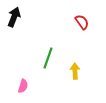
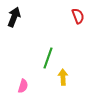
red semicircle: moved 4 px left, 6 px up; rotated 14 degrees clockwise
yellow arrow: moved 12 px left, 6 px down
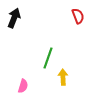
black arrow: moved 1 px down
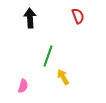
black arrow: moved 16 px right; rotated 24 degrees counterclockwise
green line: moved 2 px up
yellow arrow: rotated 28 degrees counterclockwise
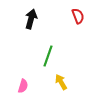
black arrow: moved 1 px right, 1 px down; rotated 18 degrees clockwise
yellow arrow: moved 2 px left, 5 px down
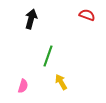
red semicircle: moved 9 px right, 1 px up; rotated 49 degrees counterclockwise
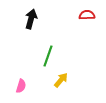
red semicircle: rotated 21 degrees counterclockwise
yellow arrow: moved 2 px up; rotated 70 degrees clockwise
pink semicircle: moved 2 px left
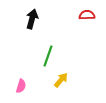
black arrow: moved 1 px right
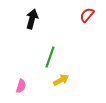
red semicircle: rotated 49 degrees counterclockwise
green line: moved 2 px right, 1 px down
yellow arrow: rotated 21 degrees clockwise
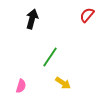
green line: rotated 15 degrees clockwise
yellow arrow: moved 2 px right, 3 px down; rotated 63 degrees clockwise
